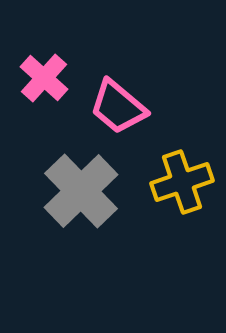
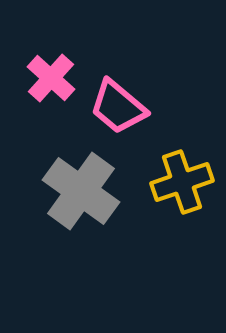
pink cross: moved 7 px right
gray cross: rotated 10 degrees counterclockwise
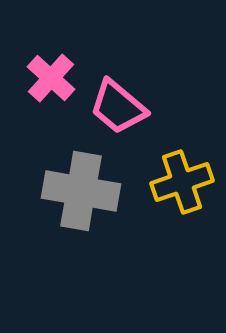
gray cross: rotated 26 degrees counterclockwise
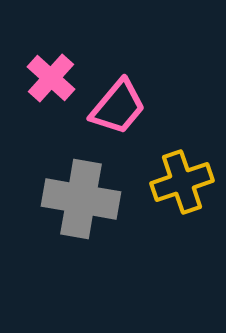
pink trapezoid: rotated 90 degrees counterclockwise
gray cross: moved 8 px down
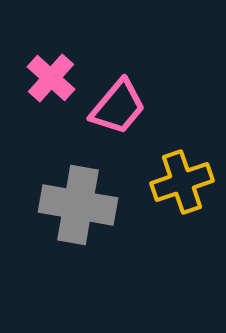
gray cross: moved 3 px left, 6 px down
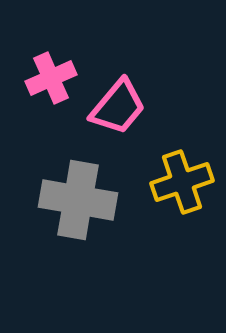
pink cross: rotated 24 degrees clockwise
gray cross: moved 5 px up
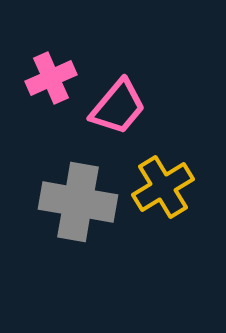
yellow cross: moved 19 px left, 5 px down; rotated 12 degrees counterclockwise
gray cross: moved 2 px down
